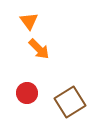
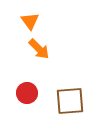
orange triangle: moved 1 px right
brown square: moved 1 px up; rotated 28 degrees clockwise
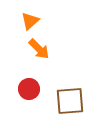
orange triangle: rotated 24 degrees clockwise
red circle: moved 2 px right, 4 px up
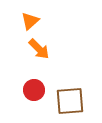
red circle: moved 5 px right, 1 px down
